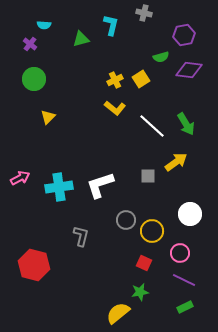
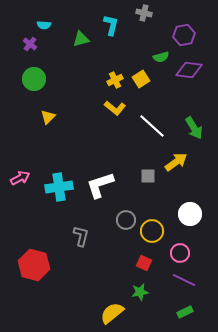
green arrow: moved 8 px right, 4 px down
green rectangle: moved 5 px down
yellow semicircle: moved 6 px left
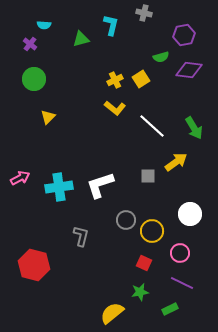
purple line: moved 2 px left, 3 px down
green rectangle: moved 15 px left, 3 px up
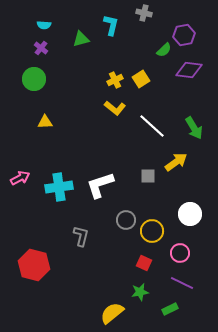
purple cross: moved 11 px right, 4 px down
green semicircle: moved 3 px right, 7 px up; rotated 28 degrees counterclockwise
yellow triangle: moved 3 px left, 5 px down; rotated 42 degrees clockwise
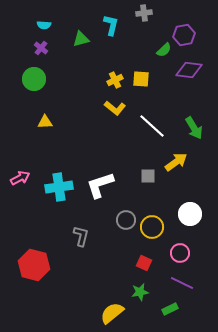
gray cross: rotated 21 degrees counterclockwise
yellow square: rotated 36 degrees clockwise
yellow circle: moved 4 px up
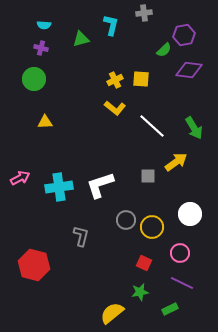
purple cross: rotated 24 degrees counterclockwise
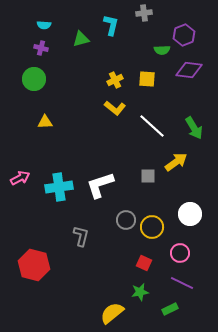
purple hexagon: rotated 10 degrees counterclockwise
green semicircle: moved 2 px left; rotated 42 degrees clockwise
yellow square: moved 6 px right
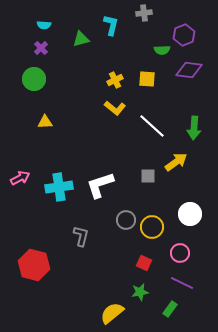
purple cross: rotated 32 degrees clockwise
green arrow: rotated 35 degrees clockwise
green rectangle: rotated 28 degrees counterclockwise
